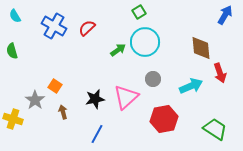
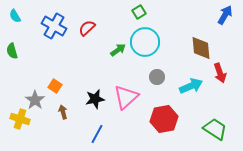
gray circle: moved 4 px right, 2 px up
yellow cross: moved 7 px right
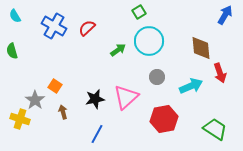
cyan circle: moved 4 px right, 1 px up
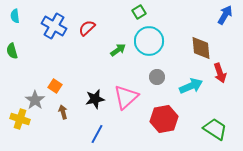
cyan semicircle: rotated 24 degrees clockwise
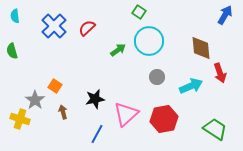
green square: rotated 24 degrees counterclockwise
blue cross: rotated 15 degrees clockwise
pink triangle: moved 17 px down
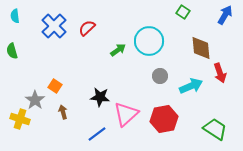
green square: moved 44 px right
gray circle: moved 3 px right, 1 px up
black star: moved 5 px right, 2 px up; rotated 18 degrees clockwise
blue line: rotated 24 degrees clockwise
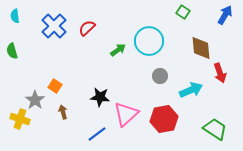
cyan arrow: moved 4 px down
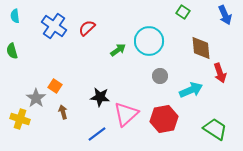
blue arrow: rotated 126 degrees clockwise
blue cross: rotated 10 degrees counterclockwise
gray star: moved 1 px right, 2 px up
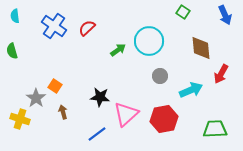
red arrow: moved 1 px right, 1 px down; rotated 48 degrees clockwise
green trapezoid: rotated 35 degrees counterclockwise
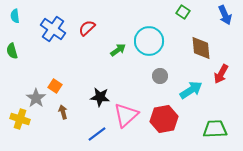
blue cross: moved 1 px left, 3 px down
cyan arrow: rotated 10 degrees counterclockwise
pink triangle: moved 1 px down
